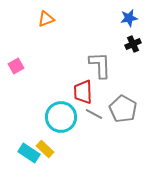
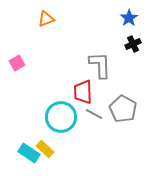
blue star: rotated 24 degrees counterclockwise
pink square: moved 1 px right, 3 px up
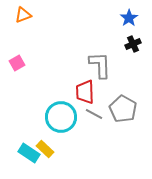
orange triangle: moved 23 px left, 4 px up
red trapezoid: moved 2 px right
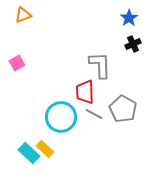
cyan rectangle: rotated 10 degrees clockwise
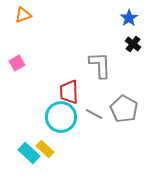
black cross: rotated 28 degrees counterclockwise
red trapezoid: moved 16 px left
gray pentagon: moved 1 px right
